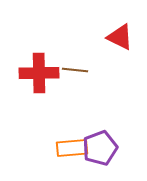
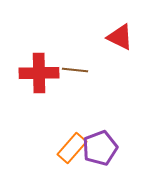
orange rectangle: rotated 44 degrees counterclockwise
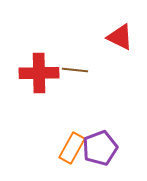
orange rectangle: rotated 12 degrees counterclockwise
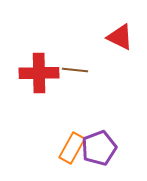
purple pentagon: moved 1 px left
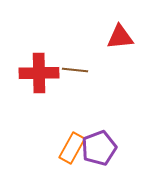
red triangle: rotated 32 degrees counterclockwise
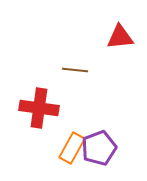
red cross: moved 35 px down; rotated 9 degrees clockwise
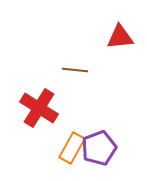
red cross: rotated 24 degrees clockwise
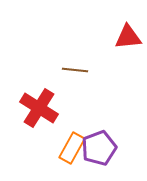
red triangle: moved 8 px right
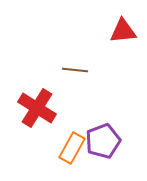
red triangle: moved 5 px left, 6 px up
red cross: moved 2 px left
purple pentagon: moved 4 px right, 7 px up
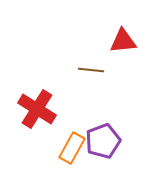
red triangle: moved 10 px down
brown line: moved 16 px right
red cross: moved 1 px down
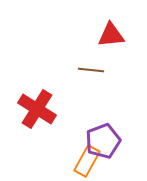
red triangle: moved 12 px left, 6 px up
orange rectangle: moved 15 px right, 13 px down
